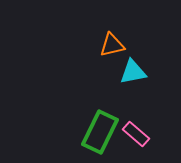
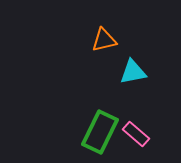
orange triangle: moved 8 px left, 5 px up
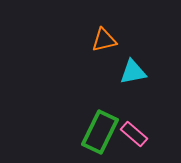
pink rectangle: moved 2 px left
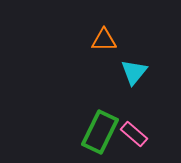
orange triangle: rotated 12 degrees clockwise
cyan triangle: moved 1 px right; rotated 40 degrees counterclockwise
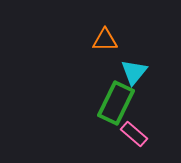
orange triangle: moved 1 px right
green rectangle: moved 16 px right, 29 px up
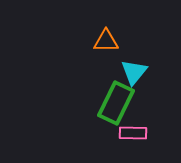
orange triangle: moved 1 px right, 1 px down
pink rectangle: moved 1 px left, 1 px up; rotated 40 degrees counterclockwise
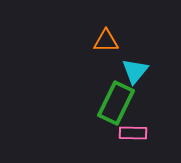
cyan triangle: moved 1 px right, 1 px up
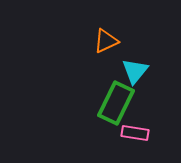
orange triangle: rotated 24 degrees counterclockwise
pink rectangle: moved 2 px right; rotated 8 degrees clockwise
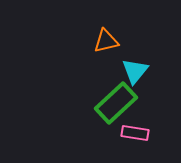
orange triangle: rotated 12 degrees clockwise
green rectangle: rotated 21 degrees clockwise
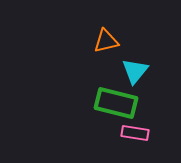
green rectangle: rotated 57 degrees clockwise
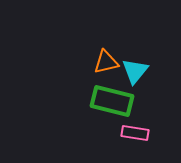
orange triangle: moved 21 px down
green rectangle: moved 4 px left, 2 px up
